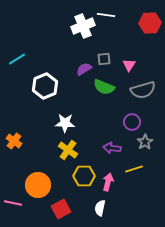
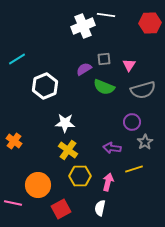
yellow hexagon: moved 4 px left
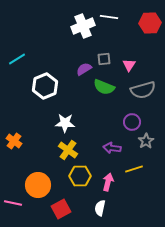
white line: moved 3 px right, 2 px down
gray star: moved 1 px right, 1 px up
